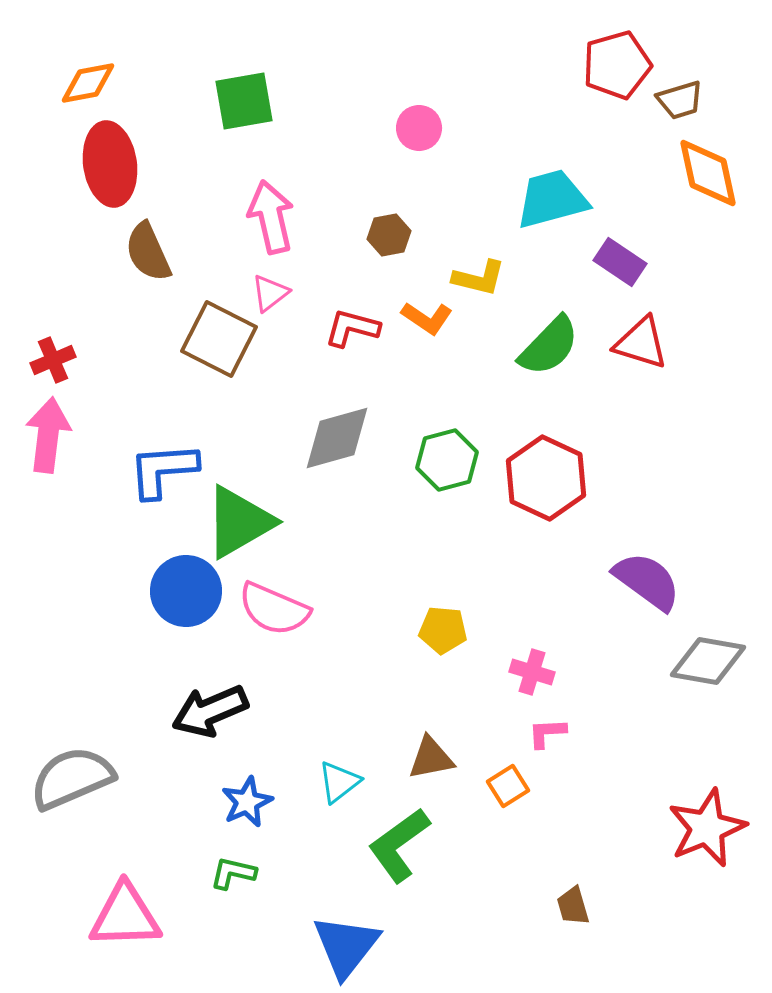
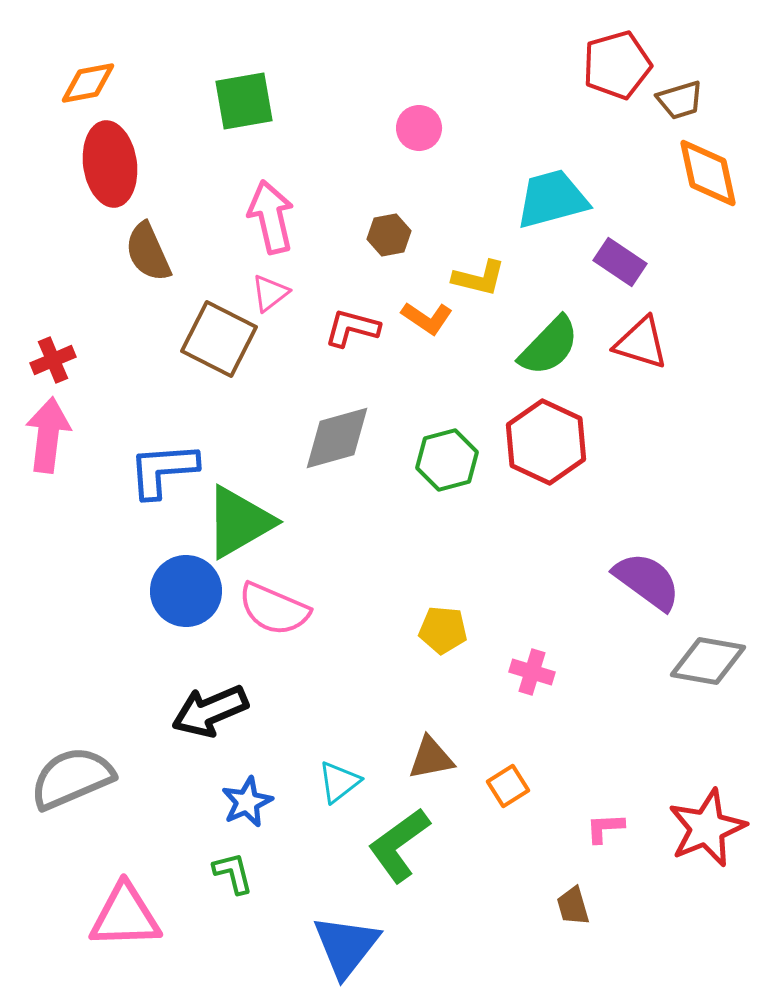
red hexagon at (546, 478): moved 36 px up
pink L-shape at (547, 733): moved 58 px right, 95 px down
green L-shape at (233, 873): rotated 63 degrees clockwise
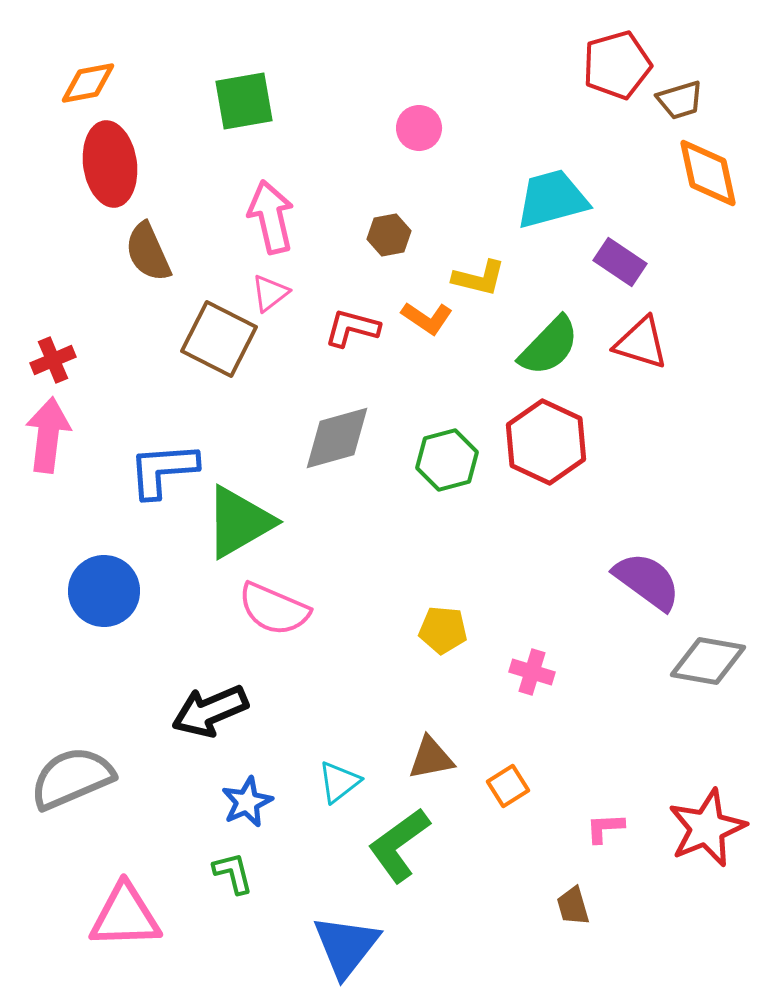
blue circle at (186, 591): moved 82 px left
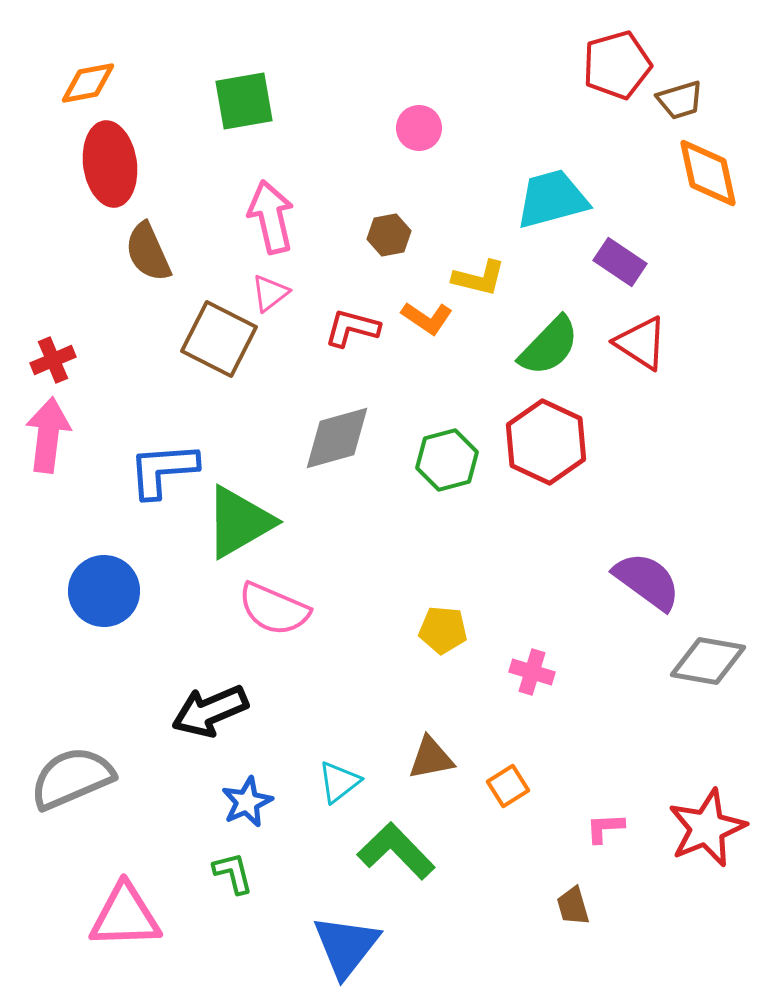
red triangle at (641, 343): rotated 16 degrees clockwise
green L-shape at (399, 845): moved 3 px left, 6 px down; rotated 82 degrees clockwise
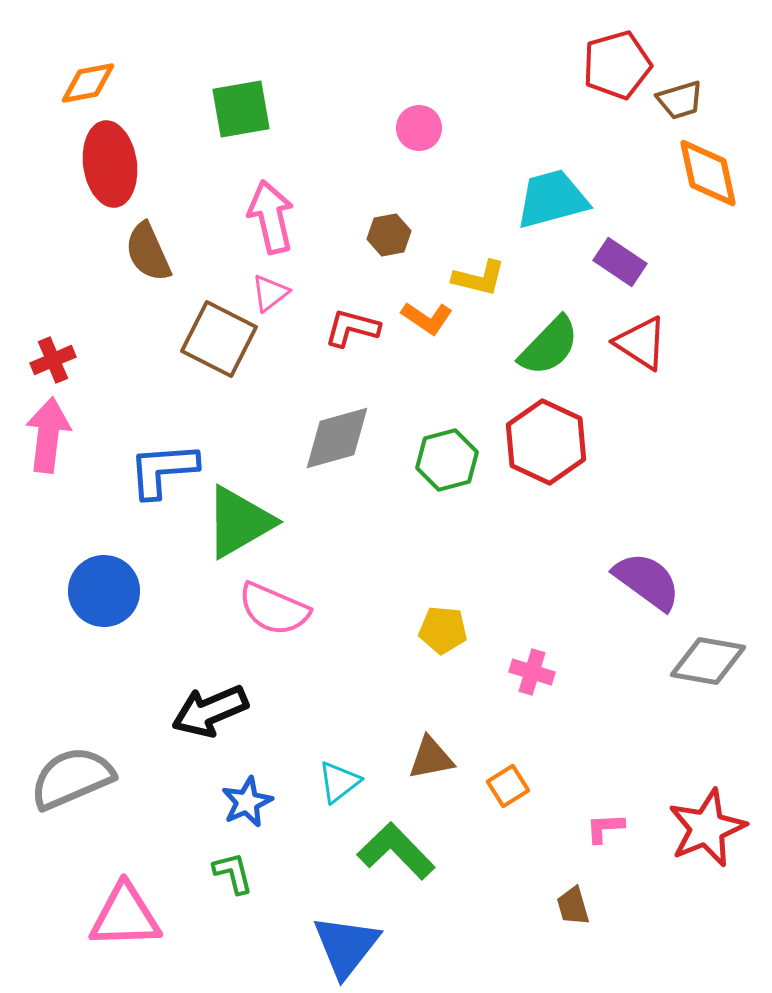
green square at (244, 101): moved 3 px left, 8 px down
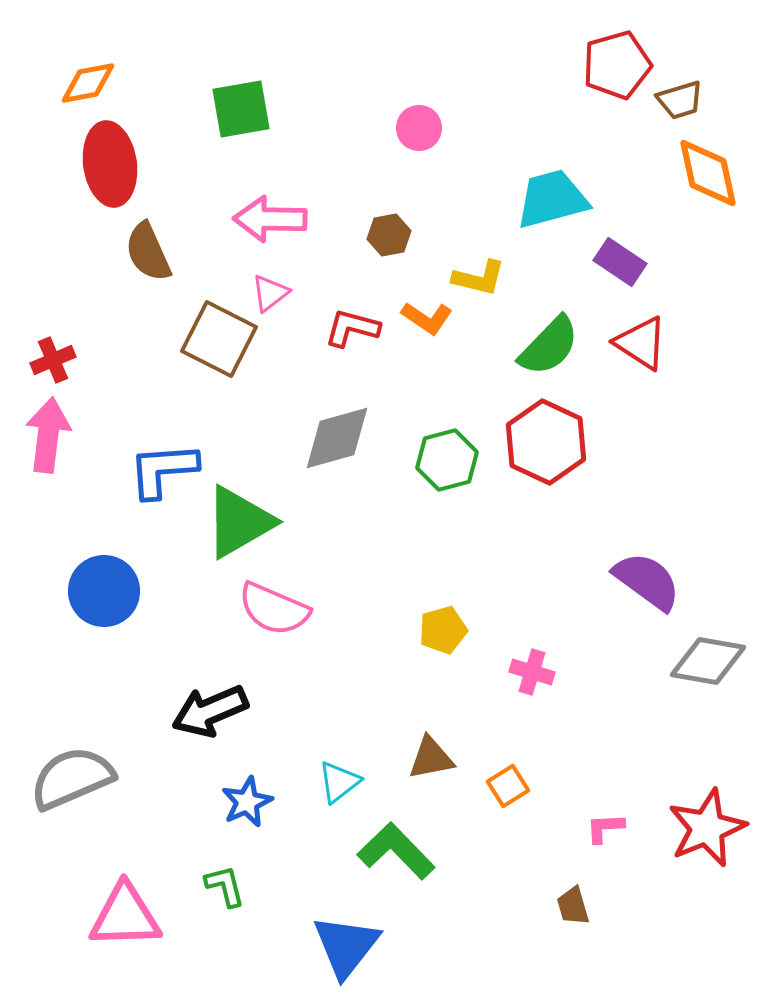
pink arrow at (271, 217): moved 1 px left, 2 px down; rotated 76 degrees counterclockwise
yellow pentagon at (443, 630): rotated 21 degrees counterclockwise
green L-shape at (233, 873): moved 8 px left, 13 px down
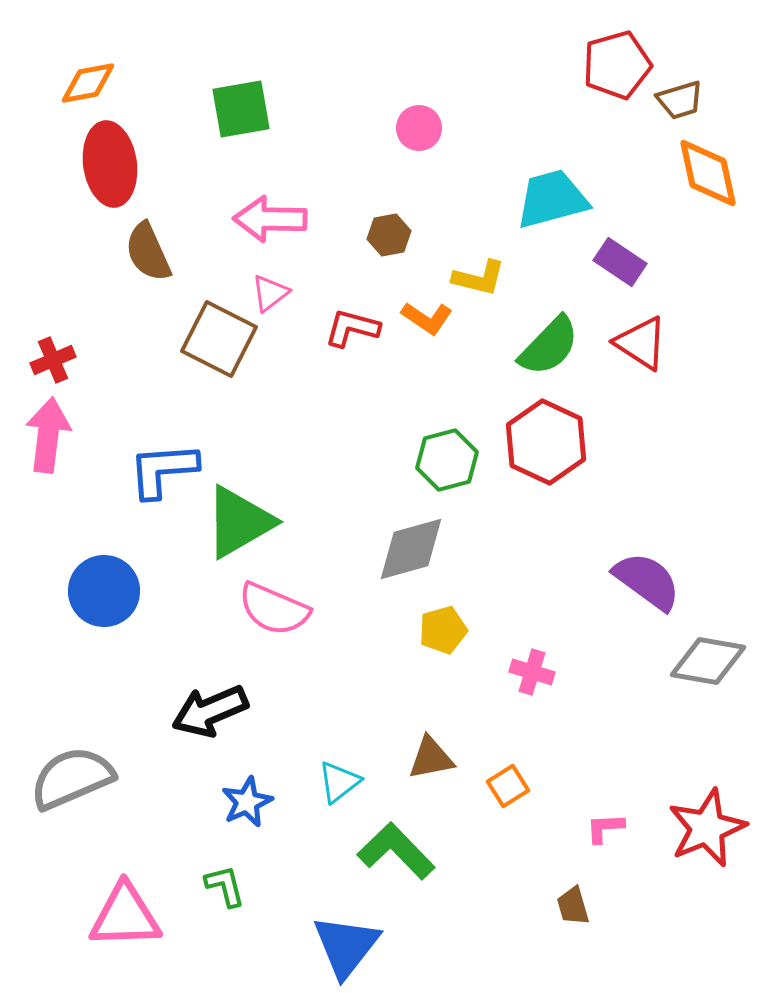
gray diamond at (337, 438): moved 74 px right, 111 px down
